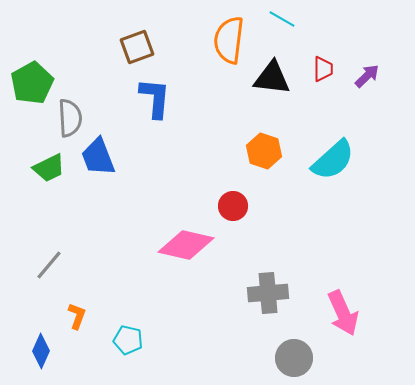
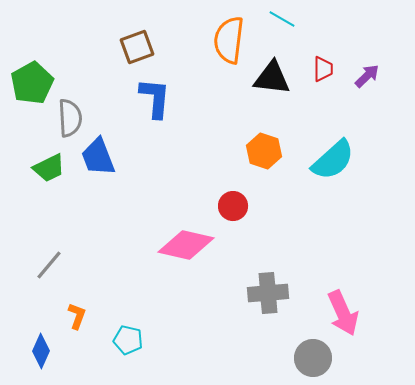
gray circle: moved 19 px right
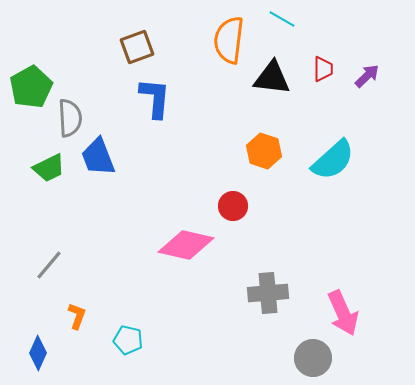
green pentagon: moved 1 px left, 4 px down
blue diamond: moved 3 px left, 2 px down
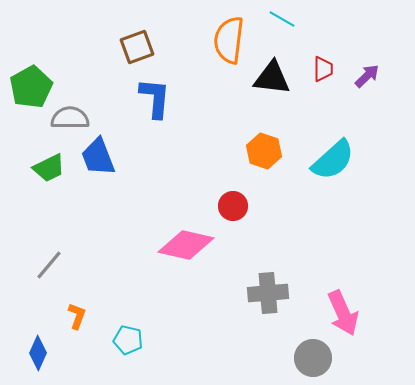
gray semicircle: rotated 87 degrees counterclockwise
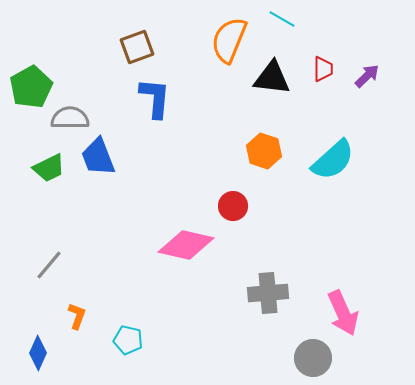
orange semicircle: rotated 15 degrees clockwise
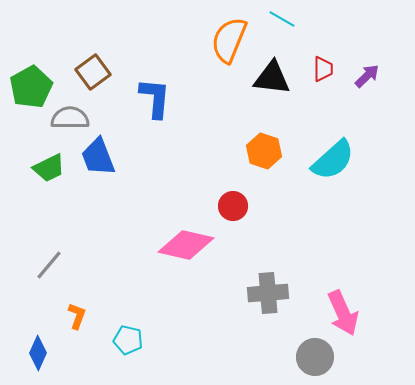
brown square: moved 44 px left, 25 px down; rotated 16 degrees counterclockwise
gray circle: moved 2 px right, 1 px up
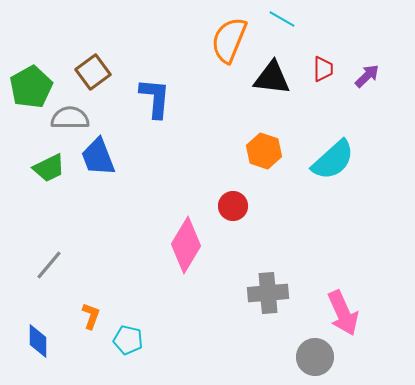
pink diamond: rotated 72 degrees counterclockwise
orange L-shape: moved 14 px right
blue diamond: moved 12 px up; rotated 24 degrees counterclockwise
